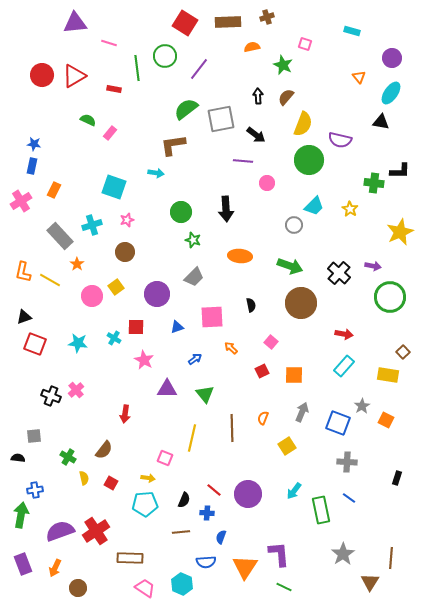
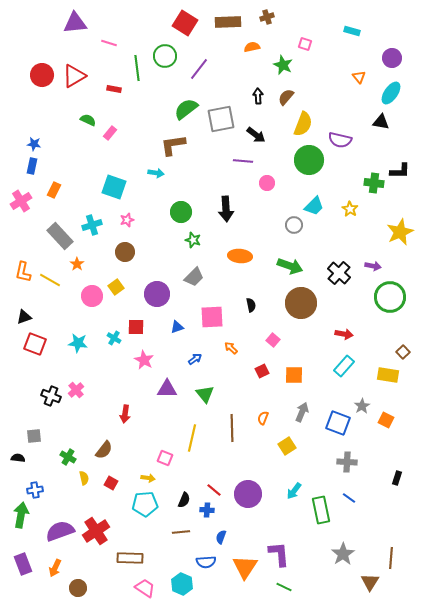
pink square at (271, 342): moved 2 px right, 2 px up
blue cross at (207, 513): moved 3 px up
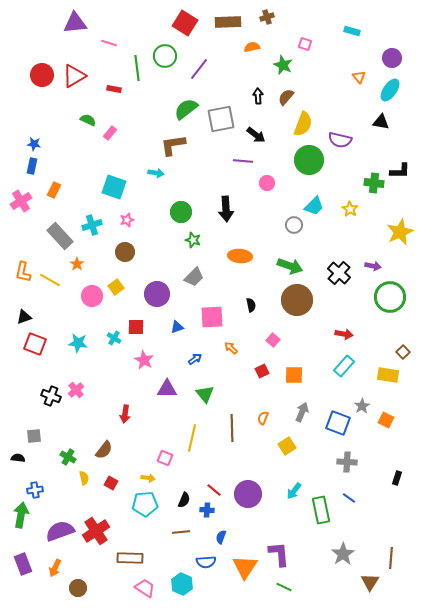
cyan ellipse at (391, 93): moved 1 px left, 3 px up
brown circle at (301, 303): moved 4 px left, 3 px up
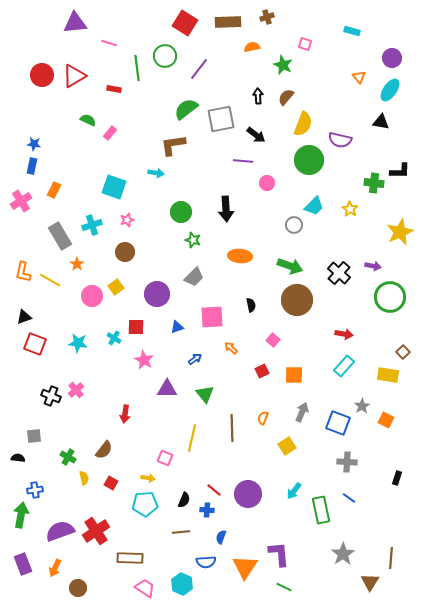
gray rectangle at (60, 236): rotated 12 degrees clockwise
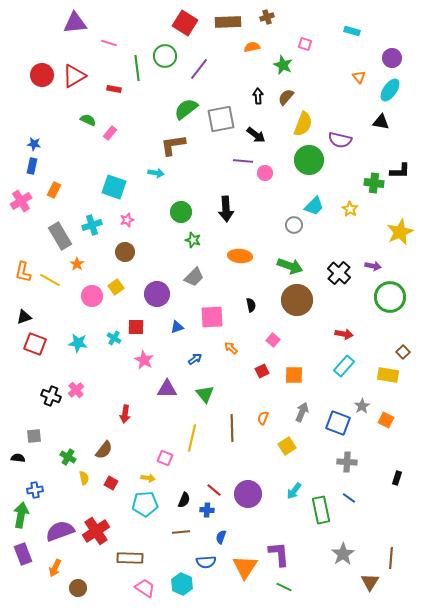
pink circle at (267, 183): moved 2 px left, 10 px up
purple rectangle at (23, 564): moved 10 px up
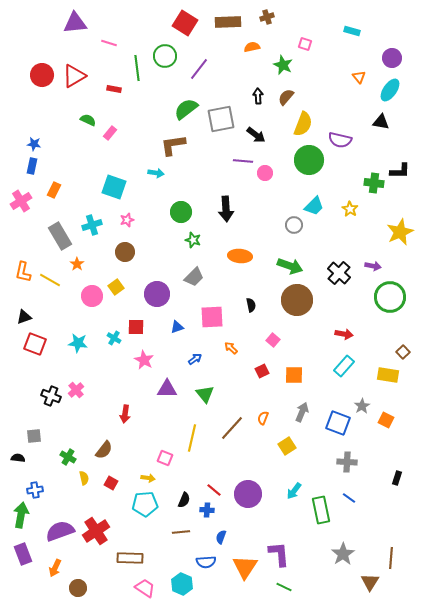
brown line at (232, 428): rotated 44 degrees clockwise
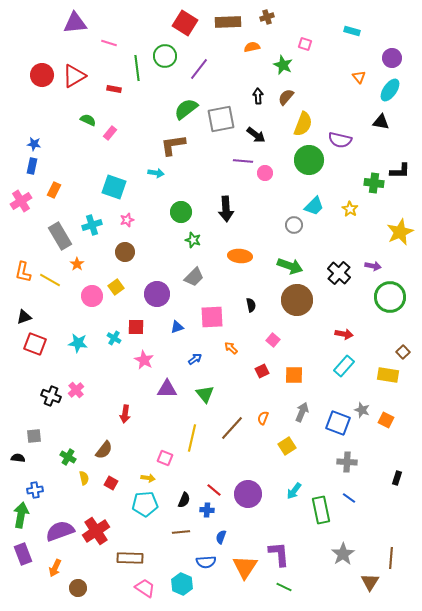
gray star at (362, 406): moved 4 px down; rotated 21 degrees counterclockwise
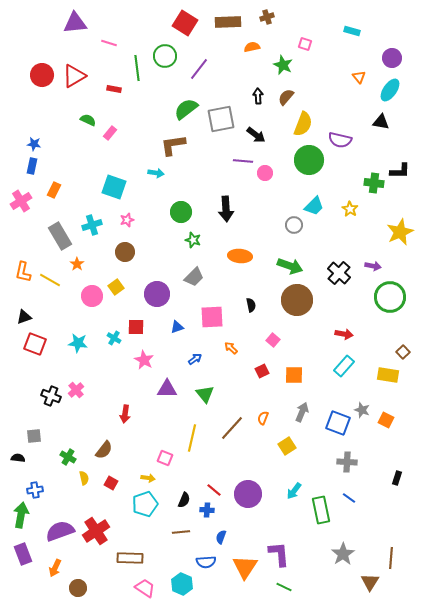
cyan pentagon at (145, 504): rotated 15 degrees counterclockwise
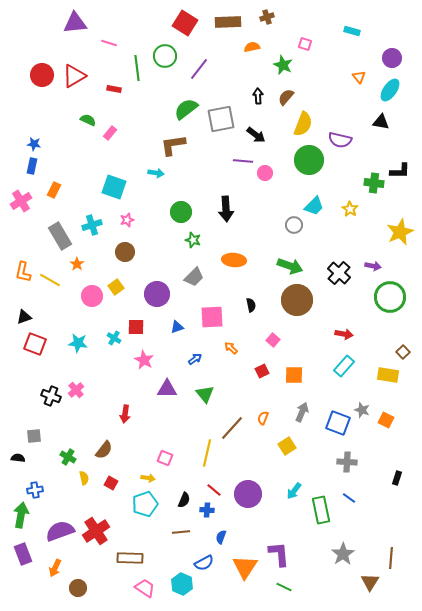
orange ellipse at (240, 256): moved 6 px left, 4 px down
yellow line at (192, 438): moved 15 px right, 15 px down
blue semicircle at (206, 562): moved 2 px left, 1 px down; rotated 24 degrees counterclockwise
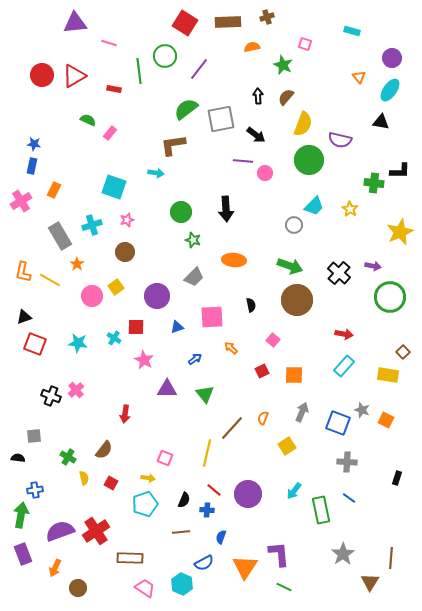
green line at (137, 68): moved 2 px right, 3 px down
purple circle at (157, 294): moved 2 px down
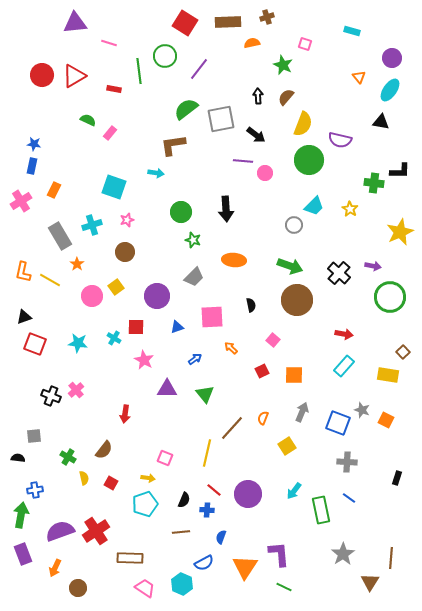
orange semicircle at (252, 47): moved 4 px up
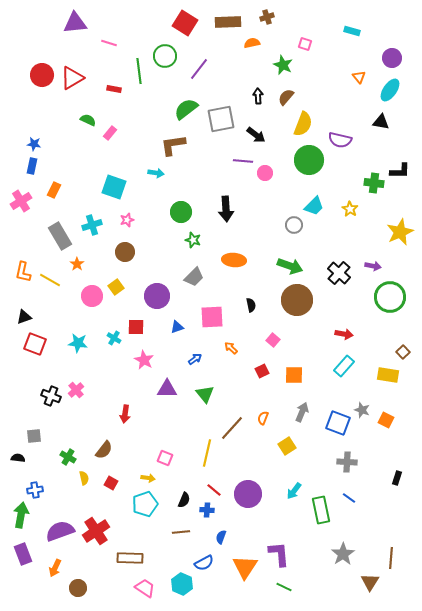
red triangle at (74, 76): moved 2 px left, 2 px down
